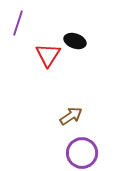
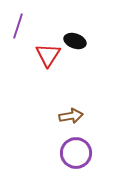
purple line: moved 3 px down
brown arrow: rotated 25 degrees clockwise
purple circle: moved 6 px left
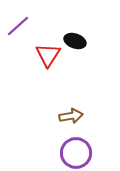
purple line: rotated 30 degrees clockwise
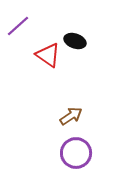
red triangle: rotated 28 degrees counterclockwise
brown arrow: rotated 25 degrees counterclockwise
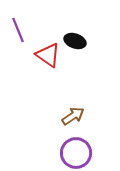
purple line: moved 4 px down; rotated 70 degrees counterclockwise
brown arrow: moved 2 px right
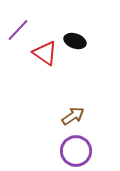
purple line: rotated 65 degrees clockwise
red triangle: moved 3 px left, 2 px up
purple circle: moved 2 px up
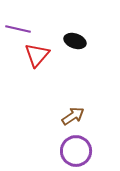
purple line: moved 1 px up; rotated 60 degrees clockwise
red triangle: moved 8 px left, 2 px down; rotated 36 degrees clockwise
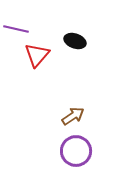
purple line: moved 2 px left
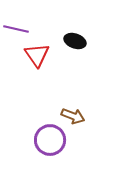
red triangle: rotated 16 degrees counterclockwise
brown arrow: rotated 55 degrees clockwise
purple circle: moved 26 px left, 11 px up
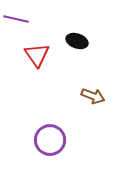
purple line: moved 10 px up
black ellipse: moved 2 px right
brown arrow: moved 20 px right, 20 px up
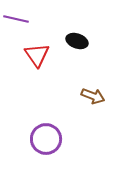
purple circle: moved 4 px left, 1 px up
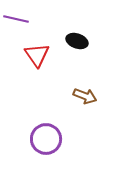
brown arrow: moved 8 px left
